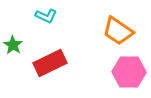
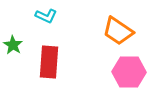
red rectangle: moved 1 px left, 1 px up; rotated 60 degrees counterclockwise
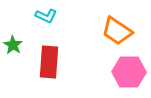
orange trapezoid: moved 1 px left
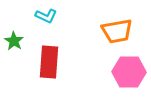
orange trapezoid: rotated 44 degrees counterclockwise
green star: moved 1 px right, 4 px up
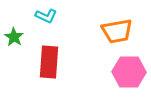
green star: moved 4 px up
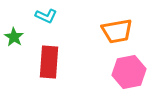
pink hexagon: rotated 12 degrees counterclockwise
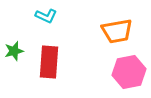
green star: moved 14 px down; rotated 24 degrees clockwise
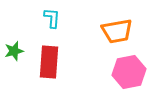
cyan L-shape: moved 6 px right, 2 px down; rotated 110 degrees counterclockwise
